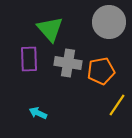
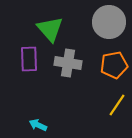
orange pentagon: moved 13 px right, 6 px up
cyan arrow: moved 12 px down
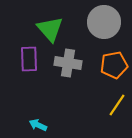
gray circle: moved 5 px left
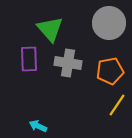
gray circle: moved 5 px right, 1 px down
orange pentagon: moved 4 px left, 6 px down
cyan arrow: moved 1 px down
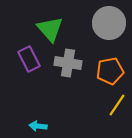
purple rectangle: rotated 25 degrees counterclockwise
cyan arrow: rotated 18 degrees counterclockwise
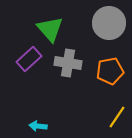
purple rectangle: rotated 75 degrees clockwise
yellow line: moved 12 px down
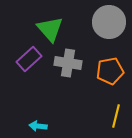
gray circle: moved 1 px up
yellow line: moved 1 px left, 1 px up; rotated 20 degrees counterclockwise
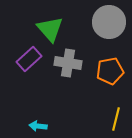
yellow line: moved 3 px down
